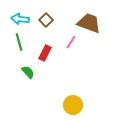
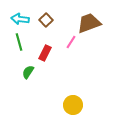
brown trapezoid: rotated 40 degrees counterclockwise
green semicircle: rotated 104 degrees counterclockwise
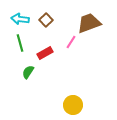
green line: moved 1 px right, 1 px down
red rectangle: rotated 35 degrees clockwise
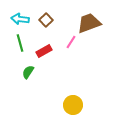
red rectangle: moved 1 px left, 2 px up
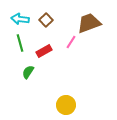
yellow circle: moved 7 px left
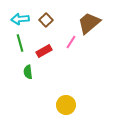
cyan arrow: rotated 12 degrees counterclockwise
brown trapezoid: rotated 20 degrees counterclockwise
green semicircle: rotated 40 degrees counterclockwise
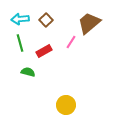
green semicircle: rotated 112 degrees clockwise
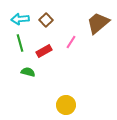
brown trapezoid: moved 9 px right
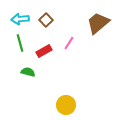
pink line: moved 2 px left, 1 px down
